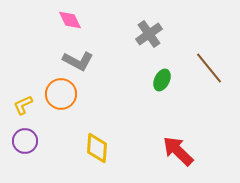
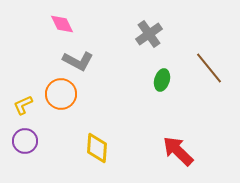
pink diamond: moved 8 px left, 4 px down
green ellipse: rotated 10 degrees counterclockwise
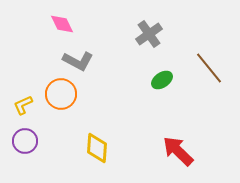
green ellipse: rotated 40 degrees clockwise
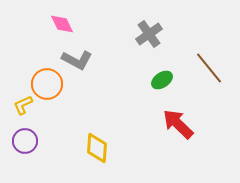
gray L-shape: moved 1 px left, 1 px up
orange circle: moved 14 px left, 10 px up
red arrow: moved 27 px up
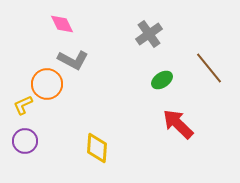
gray L-shape: moved 4 px left
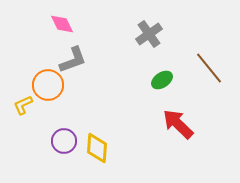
gray L-shape: rotated 48 degrees counterclockwise
orange circle: moved 1 px right, 1 px down
purple circle: moved 39 px right
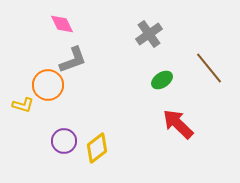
yellow L-shape: rotated 140 degrees counterclockwise
yellow diamond: rotated 48 degrees clockwise
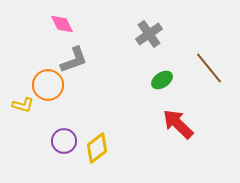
gray L-shape: moved 1 px right
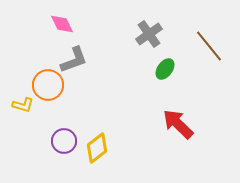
brown line: moved 22 px up
green ellipse: moved 3 px right, 11 px up; rotated 20 degrees counterclockwise
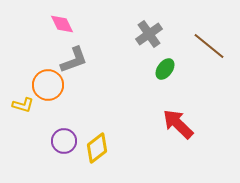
brown line: rotated 12 degrees counterclockwise
